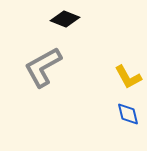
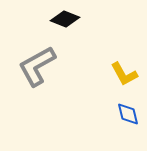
gray L-shape: moved 6 px left, 1 px up
yellow L-shape: moved 4 px left, 3 px up
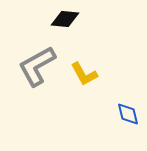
black diamond: rotated 16 degrees counterclockwise
yellow L-shape: moved 40 px left
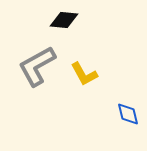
black diamond: moved 1 px left, 1 px down
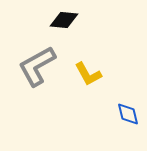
yellow L-shape: moved 4 px right
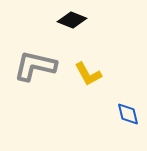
black diamond: moved 8 px right; rotated 16 degrees clockwise
gray L-shape: moved 2 px left; rotated 42 degrees clockwise
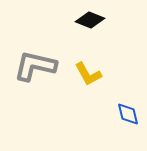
black diamond: moved 18 px right
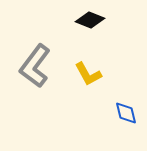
gray L-shape: rotated 66 degrees counterclockwise
blue diamond: moved 2 px left, 1 px up
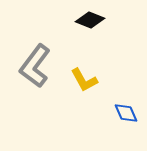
yellow L-shape: moved 4 px left, 6 px down
blue diamond: rotated 10 degrees counterclockwise
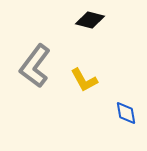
black diamond: rotated 8 degrees counterclockwise
blue diamond: rotated 15 degrees clockwise
